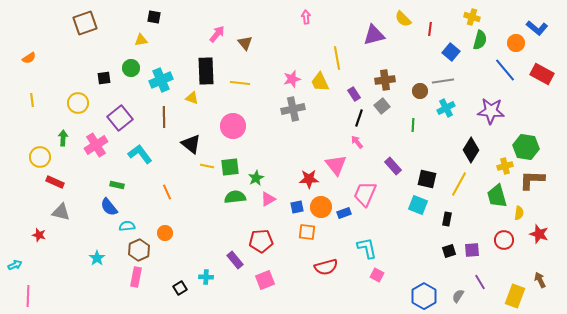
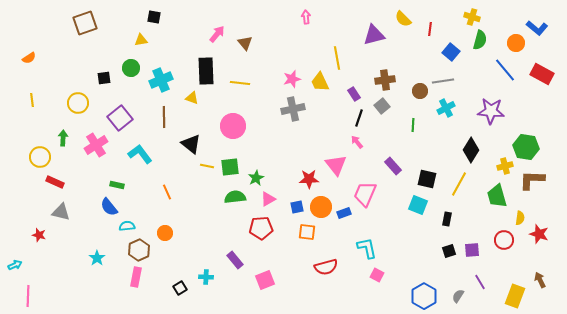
yellow semicircle at (519, 213): moved 1 px right, 5 px down
red pentagon at (261, 241): moved 13 px up
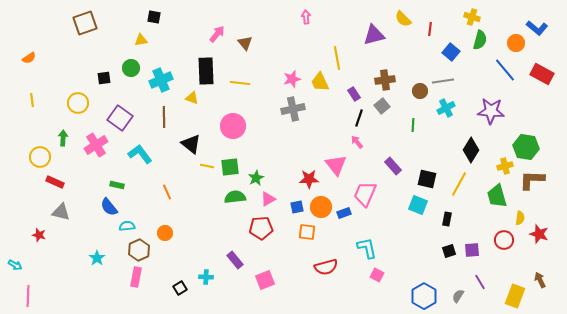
purple square at (120, 118): rotated 15 degrees counterclockwise
cyan arrow at (15, 265): rotated 56 degrees clockwise
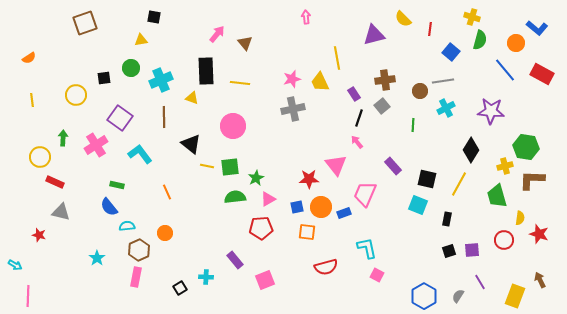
yellow circle at (78, 103): moved 2 px left, 8 px up
